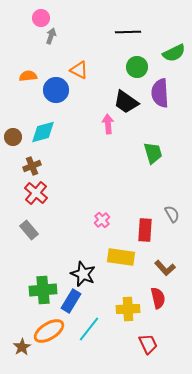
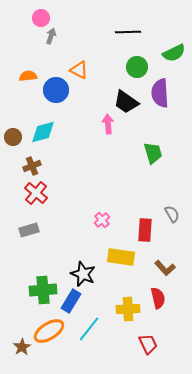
gray rectangle: rotated 66 degrees counterclockwise
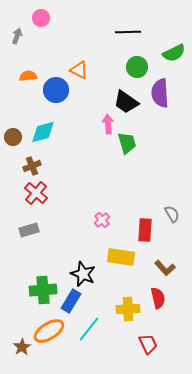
gray arrow: moved 34 px left
green trapezoid: moved 26 px left, 10 px up
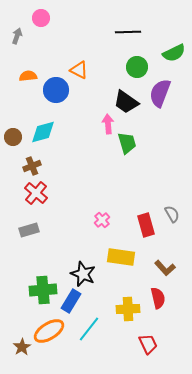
purple semicircle: rotated 24 degrees clockwise
red rectangle: moved 1 px right, 5 px up; rotated 20 degrees counterclockwise
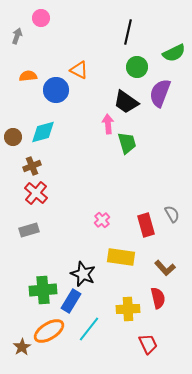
black line: rotated 75 degrees counterclockwise
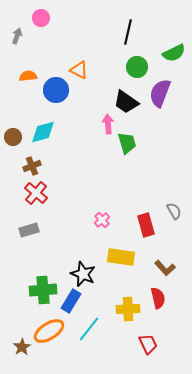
gray semicircle: moved 2 px right, 3 px up
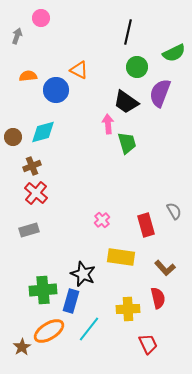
blue rectangle: rotated 15 degrees counterclockwise
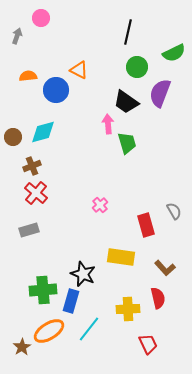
pink cross: moved 2 px left, 15 px up
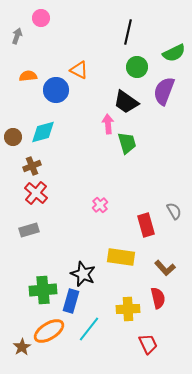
purple semicircle: moved 4 px right, 2 px up
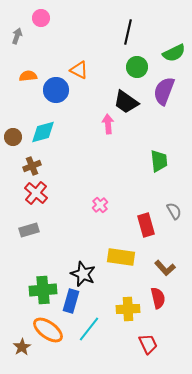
green trapezoid: moved 32 px right, 18 px down; rotated 10 degrees clockwise
orange ellipse: moved 1 px left, 1 px up; rotated 68 degrees clockwise
